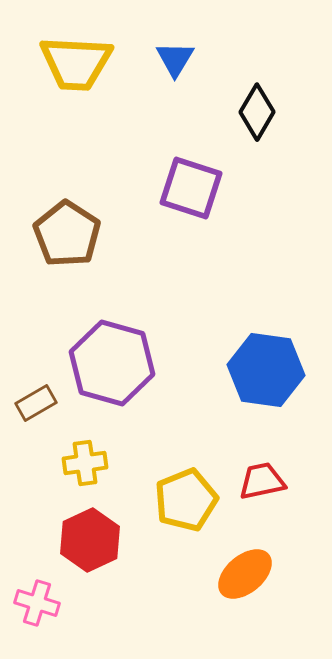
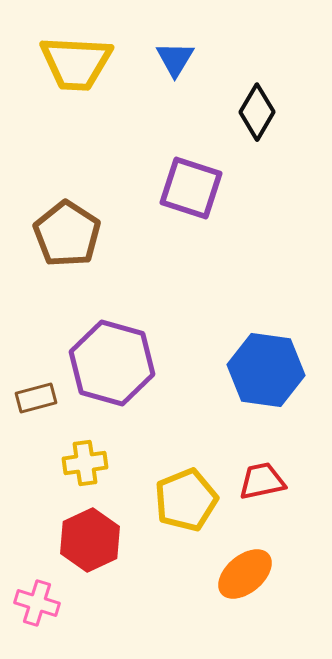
brown rectangle: moved 5 px up; rotated 15 degrees clockwise
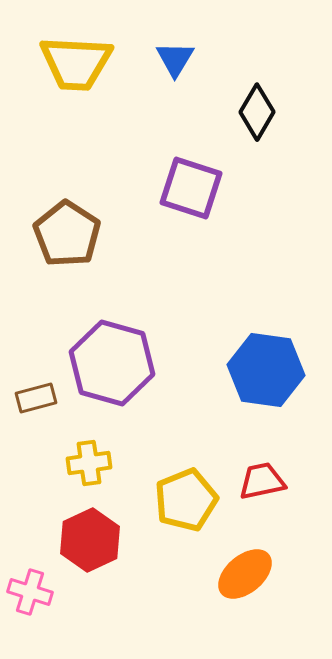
yellow cross: moved 4 px right
pink cross: moved 7 px left, 11 px up
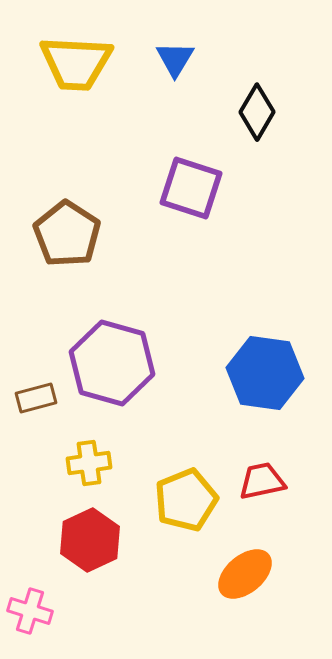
blue hexagon: moved 1 px left, 3 px down
pink cross: moved 19 px down
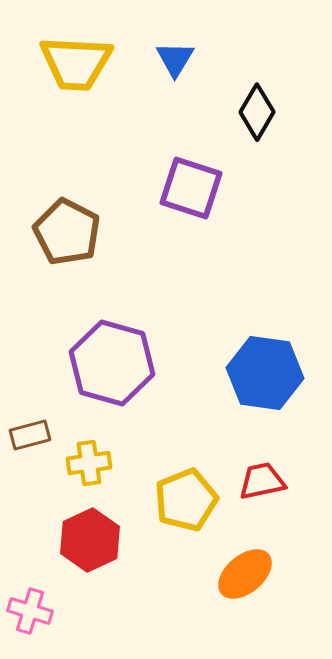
brown pentagon: moved 2 px up; rotated 6 degrees counterclockwise
brown rectangle: moved 6 px left, 37 px down
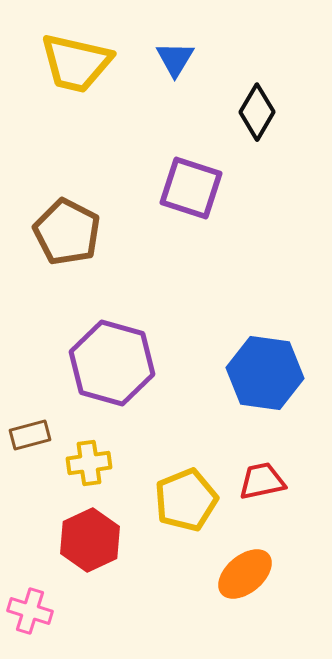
yellow trapezoid: rotated 10 degrees clockwise
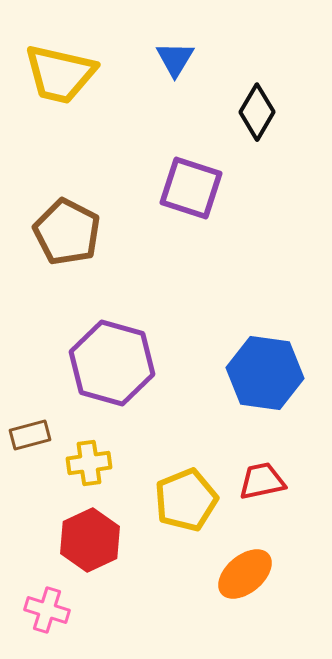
yellow trapezoid: moved 16 px left, 11 px down
pink cross: moved 17 px right, 1 px up
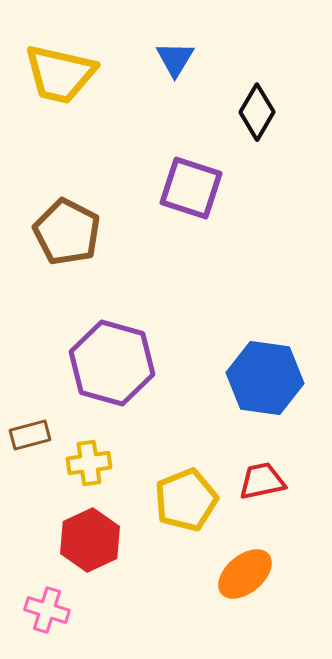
blue hexagon: moved 5 px down
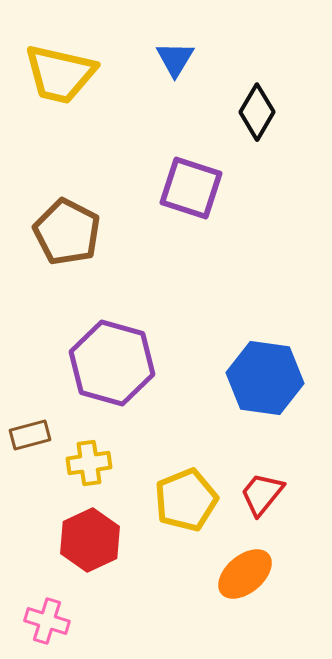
red trapezoid: moved 13 px down; rotated 39 degrees counterclockwise
pink cross: moved 11 px down
